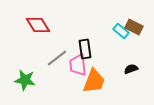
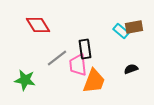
brown rectangle: rotated 36 degrees counterclockwise
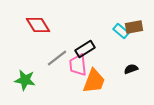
black rectangle: rotated 66 degrees clockwise
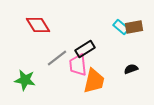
cyan rectangle: moved 4 px up
orange trapezoid: rotated 8 degrees counterclockwise
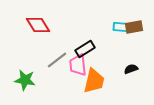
cyan rectangle: rotated 35 degrees counterclockwise
gray line: moved 2 px down
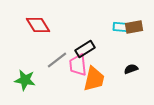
orange trapezoid: moved 2 px up
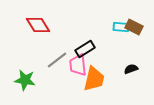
brown rectangle: rotated 36 degrees clockwise
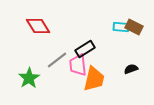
red diamond: moved 1 px down
green star: moved 4 px right, 2 px up; rotated 30 degrees clockwise
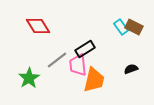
cyan rectangle: rotated 49 degrees clockwise
orange trapezoid: moved 1 px down
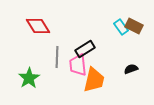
brown rectangle: moved 1 px up
gray line: moved 3 px up; rotated 50 degrees counterclockwise
